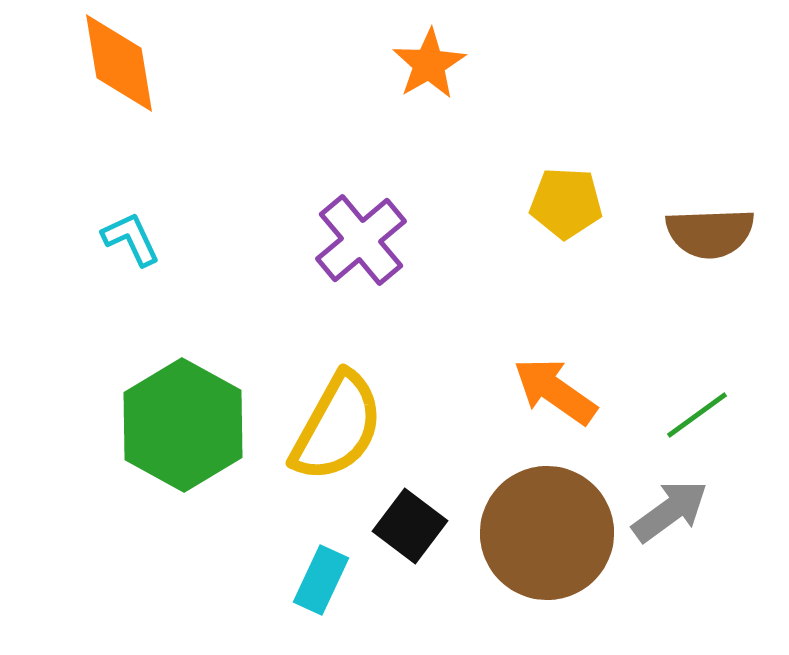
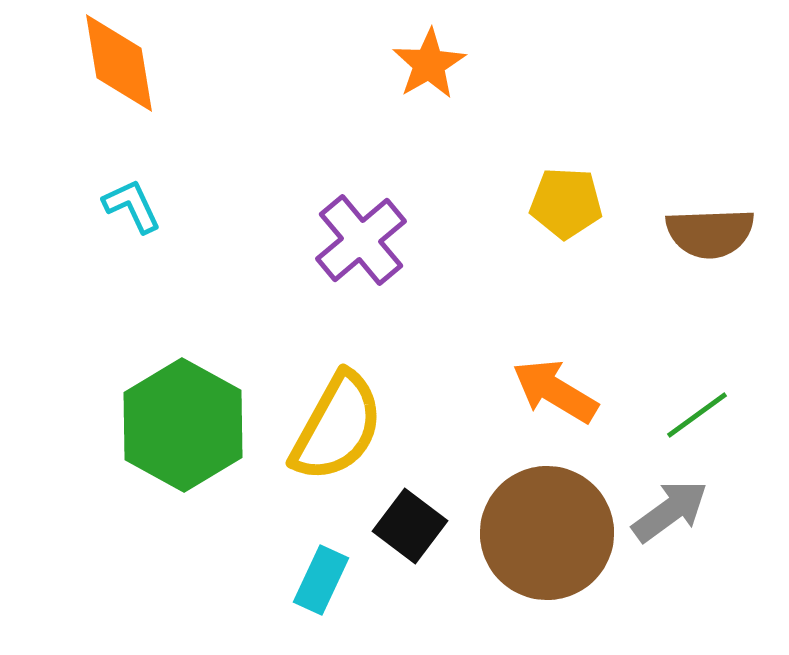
cyan L-shape: moved 1 px right, 33 px up
orange arrow: rotated 4 degrees counterclockwise
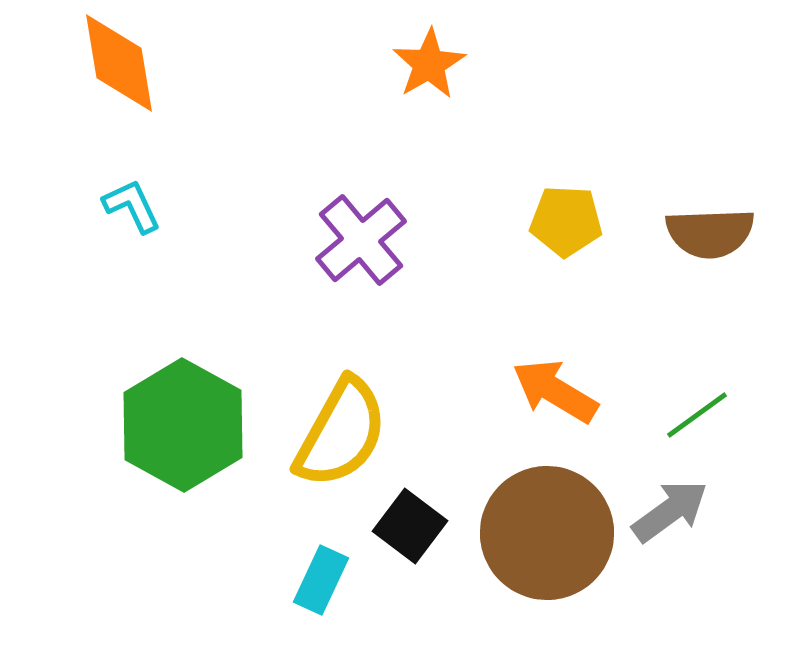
yellow pentagon: moved 18 px down
yellow semicircle: moved 4 px right, 6 px down
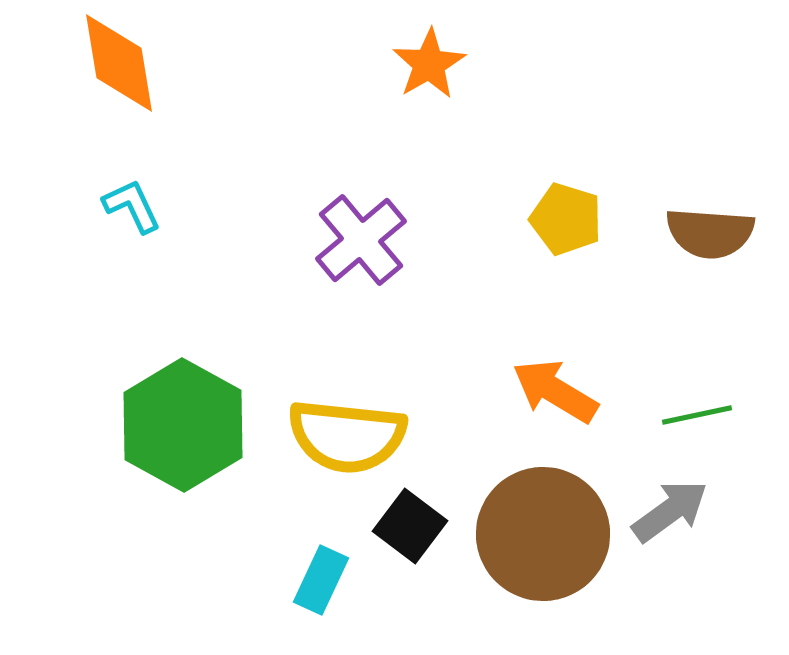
yellow pentagon: moved 2 px up; rotated 14 degrees clockwise
brown semicircle: rotated 6 degrees clockwise
green line: rotated 24 degrees clockwise
yellow semicircle: moved 6 px right, 3 px down; rotated 67 degrees clockwise
brown circle: moved 4 px left, 1 px down
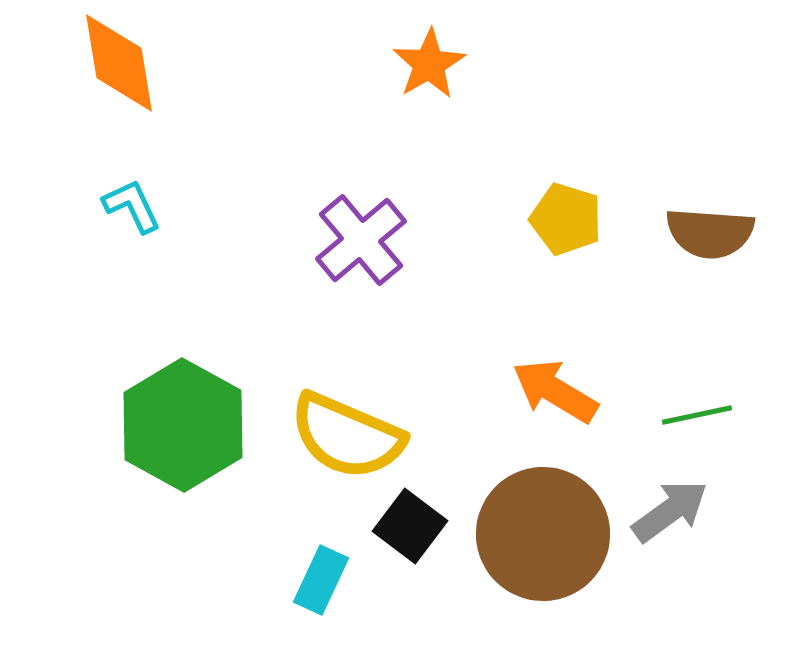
yellow semicircle: rotated 17 degrees clockwise
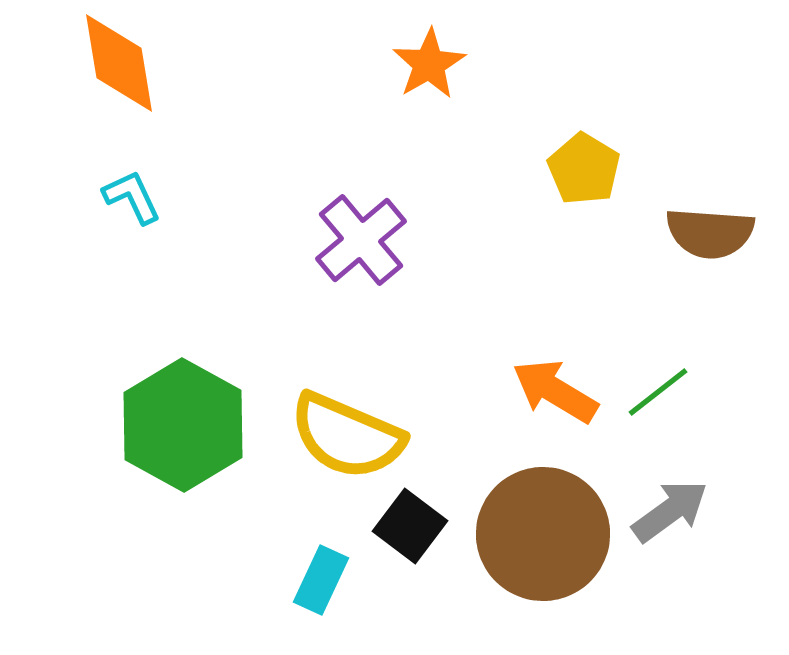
cyan L-shape: moved 9 px up
yellow pentagon: moved 18 px right, 50 px up; rotated 14 degrees clockwise
green line: moved 39 px left, 23 px up; rotated 26 degrees counterclockwise
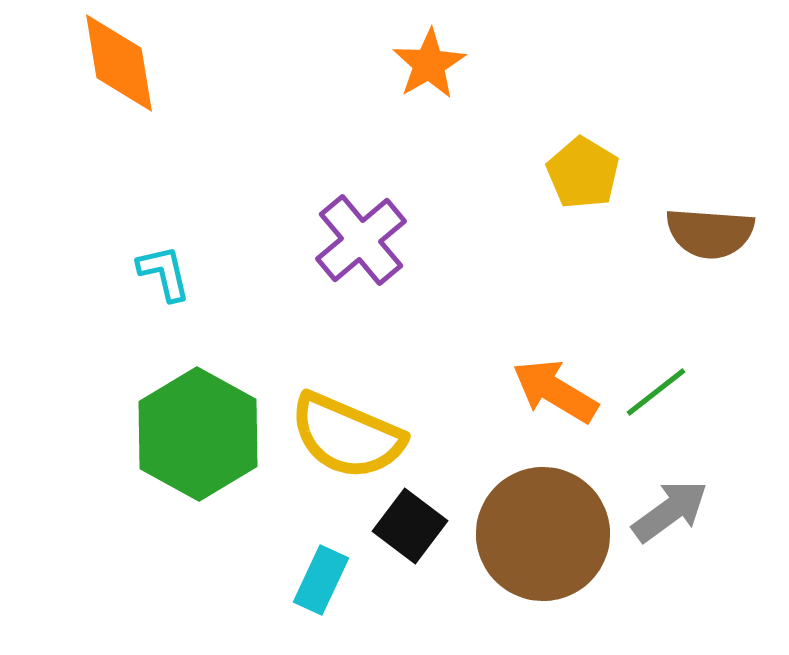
yellow pentagon: moved 1 px left, 4 px down
cyan L-shape: moved 32 px right, 76 px down; rotated 12 degrees clockwise
green line: moved 2 px left
green hexagon: moved 15 px right, 9 px down
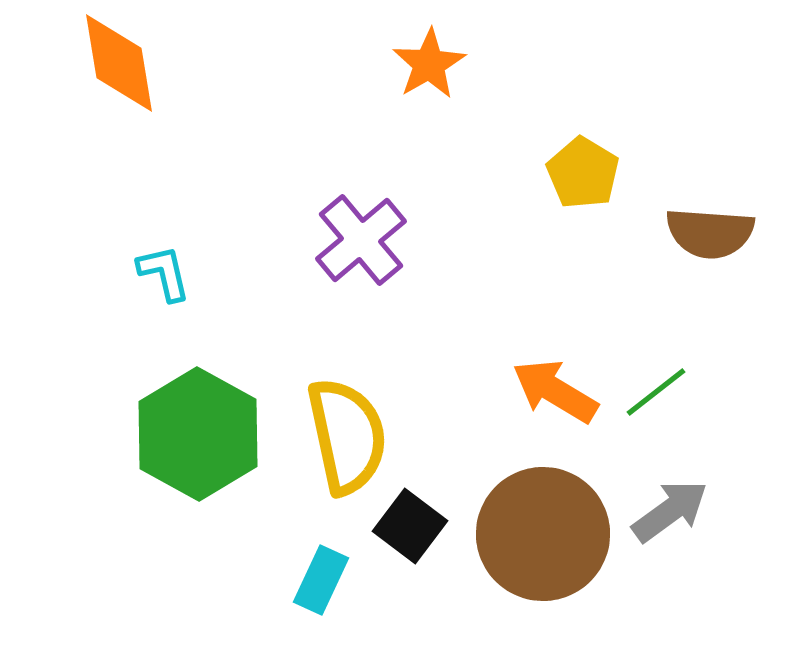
yellow semicircle: rotated 125 degrees counterclockwise
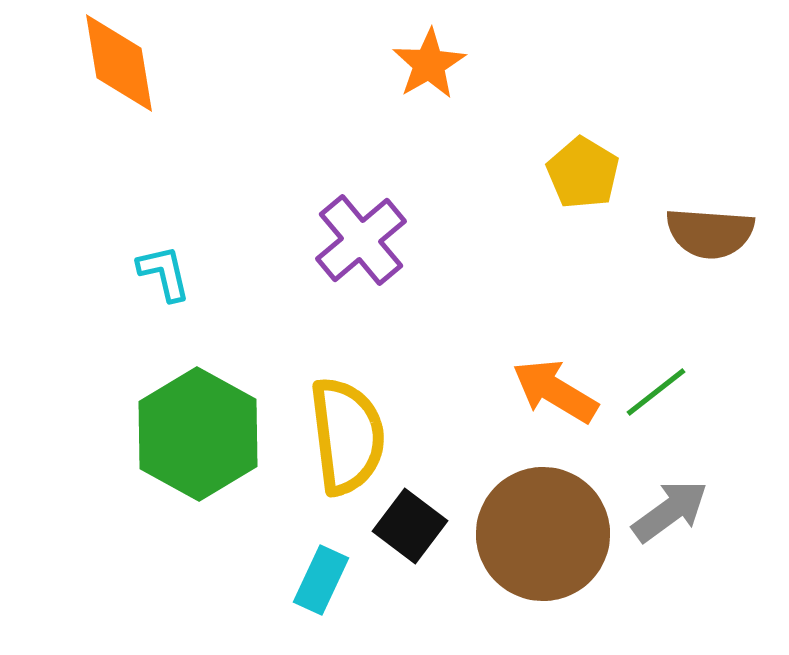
yellow semicircle: rotated 5 degrees clockwise
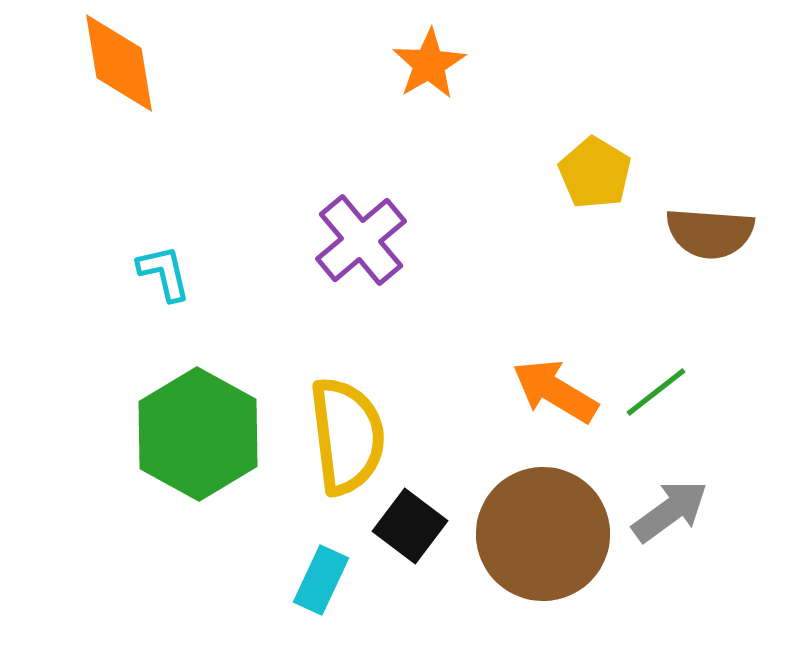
yellow pentagon: moved 12 px right
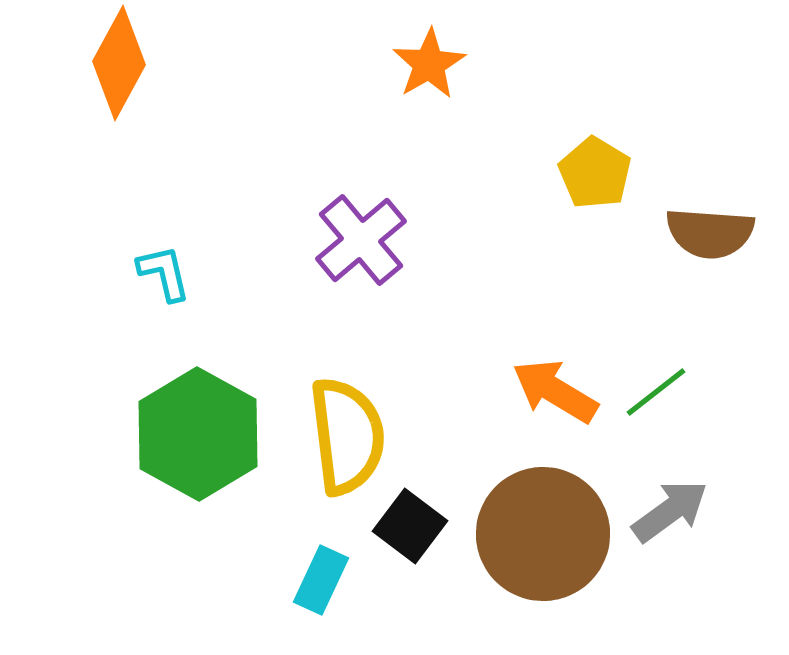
orange diamond: rotated 38 degrees clockwise
